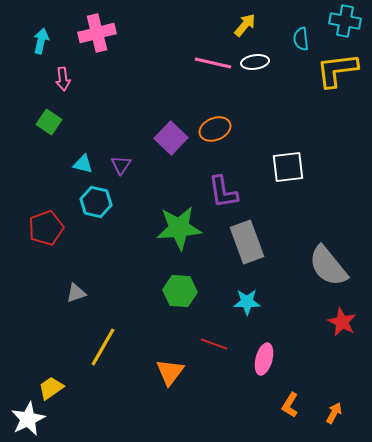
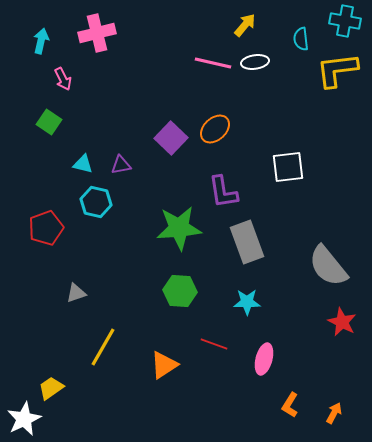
pink arrow: rotated 20 degrees counterclockwise
orange ellipse: rotated 20 degrees counterclockwise
purple triangle: rotated 45 degrees clockwise
orange triangle: moved 6 px left, 7 px up; rotated 20 degrees clockwise
white star: moved 4 px left
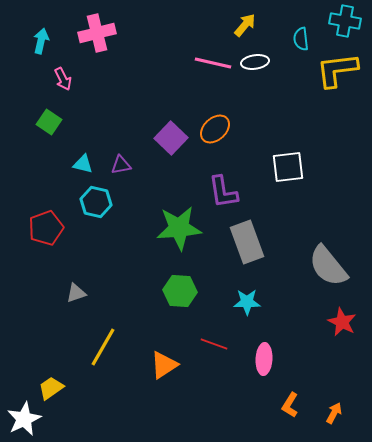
pink ellipse: rotated 12 degrees counterclockwise
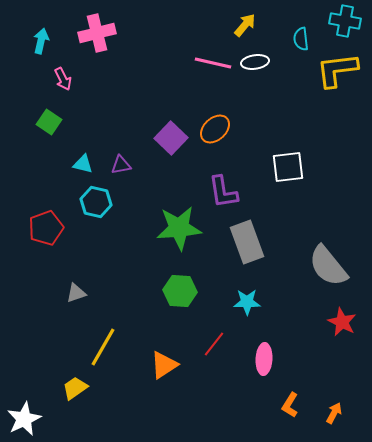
red line: rotated 72 degrees counterclockwise
yellow trapezoid: moved 24 px right
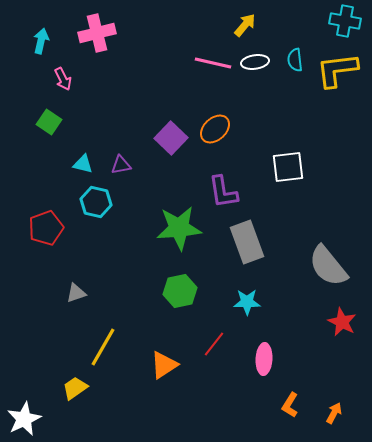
cyan semicircle: moved 6 px left, 21 px down
green hexagon: rotated 16 degrees counterclockwise
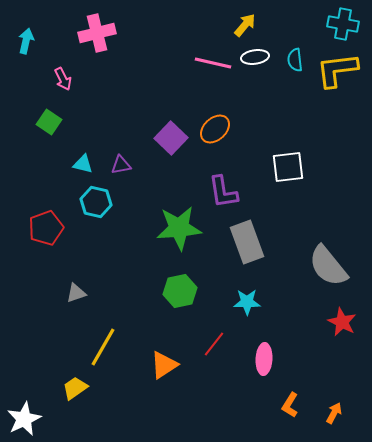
cyan cross: moved 2 px left, 3 px down
cyan arrow: moved 15 px left
white ellipse: moved 5 px up
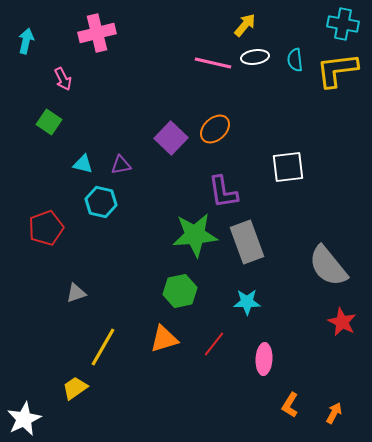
cyan hexagon: moved 5 px right
green star: moved 16 px right, 7 px down
orange triangle: moved 26 px up; rotated 16 degrees clockwise
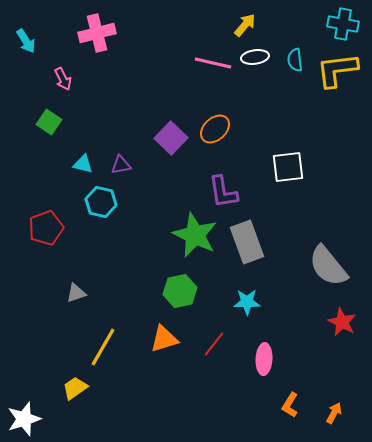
cyan arrow: rotated 135 degrees clockwise
green star: rotated 30 degrees clockwise
white star: rotated 8 degrees clockwise
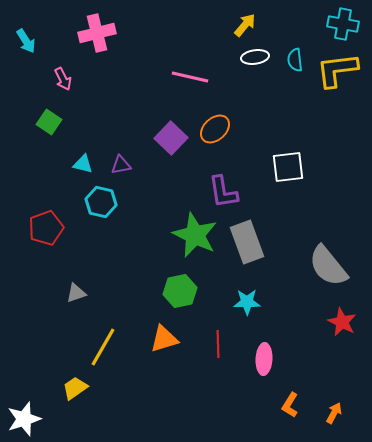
pink line: moved 23 px left, 14 px down
red line: moved 4 px right; rotated 40 degrees counterclockwise
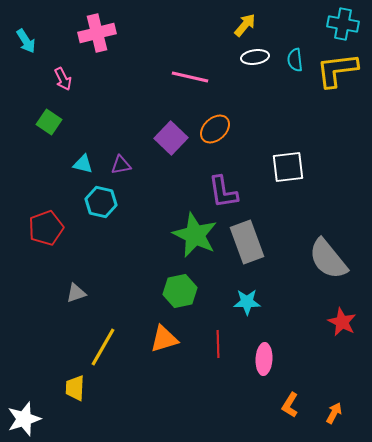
gray semicircle: moved 7 px up
yellow trapezoid: rotated 52 degrees counterclockwise
